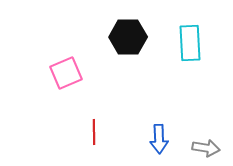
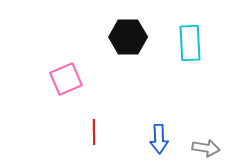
pink square: moved 6 px down
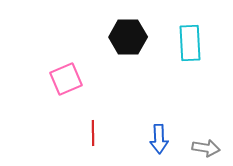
red line: moved 1 px left, 1 px down
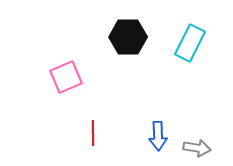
cyan rectangle: rotated 30 degrees clockwise
pink square: moved 2 px up
blue arrow: moved 1 px left, 3 px up
gray arrow: moved 9 px left
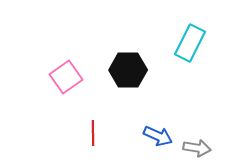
black hexagon: moved 33 px down
pink square: rotated 12 degrees counterclockwise
blue arrow: rotated 64 degrees counterclockwise
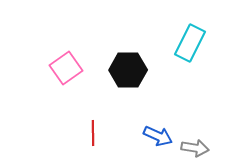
pink square: moved 9 px up
gray arrow: moved 2 px left
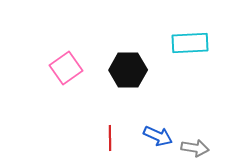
cyan rectangle: rotated 60 degrees clockwise
red line: moved 17 px right, 5 px down
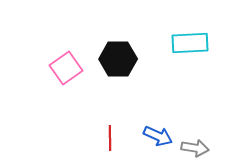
black hexagon: moved 10 px left, 11 px up
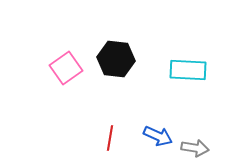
cyan rectangle: moved 2 px left, 27 px down; rotated 6 degrees clockwise
black hexagon: moved 2 px left; rotated 6 degrees clockwise
red line: rotated 10 degrees clockwise
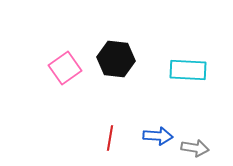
pink square: moved 1 px left
blue arrow: rotated 20 degrees counterclockwise
